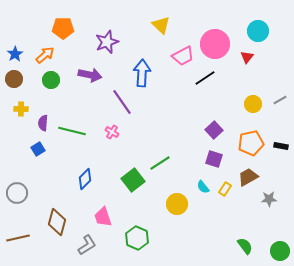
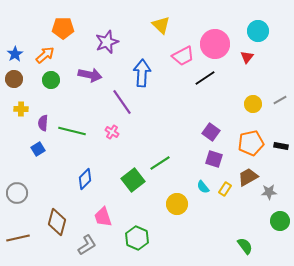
purple square at (214, 130): moved 3 px left, 2 px down; rotated 12 degrees counterclockwise
gray star at (269, 199): moved 7 px up
green circle at (280, 251): moved 30 px up
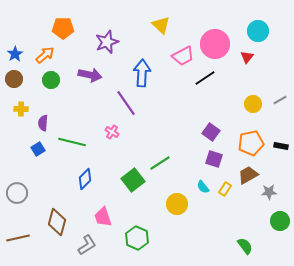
purple line at (122, 102): moved 4 px right, 1 px down
green line at (72, 131): moved 11 px down
brown trapezoid at (248, 177): moved 2 px up
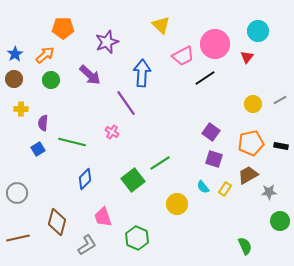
purple arrow at (90, 75): rotated 30 degrees clockwise
green semicircle at (245, 246): rotated 12 degrees clockwise
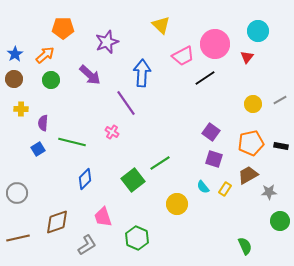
brown diamond at (57, 222): rotated 56 degrees clockwise
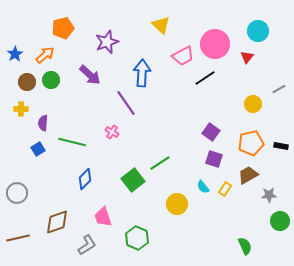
orange pentagon at (63, 28): rotated 15 degrees counterclockwise
brown circle at (14, 79): moved 13 px right, 3 px down
gray line at (280, 100): moved 1 px left, 11 px up
gray star at (269, 192): moved 3 px down
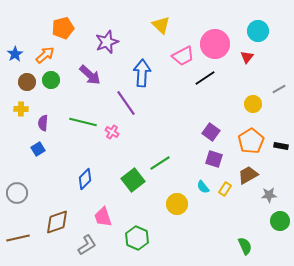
green line at (72, 142): moved 11 px right, 20 px up
orange pentagon at (251, 143): moved 2 px up; rotated 20 degrees counterclockwise
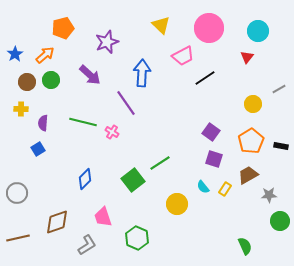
pink circle at (215, 44): moved 6 px left, 16 px up
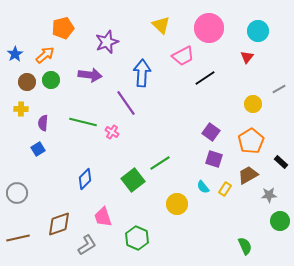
purple arrow at (90, 75): rotated 35 degrees counterclockwise
black rectangle at (281, 146): moved 16 px down; rotated 32 degrees clockwise
brown diamond at (57, 222): moved 2 px right, 2 px down
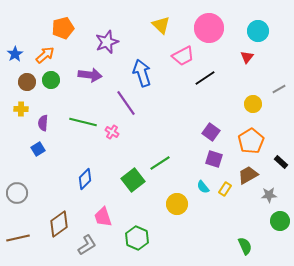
blue arrow at (142, 73): rotated 20 degrees counterclockwise
brown diamond at (59, 224): rotated 16 degrees counterclockwise
